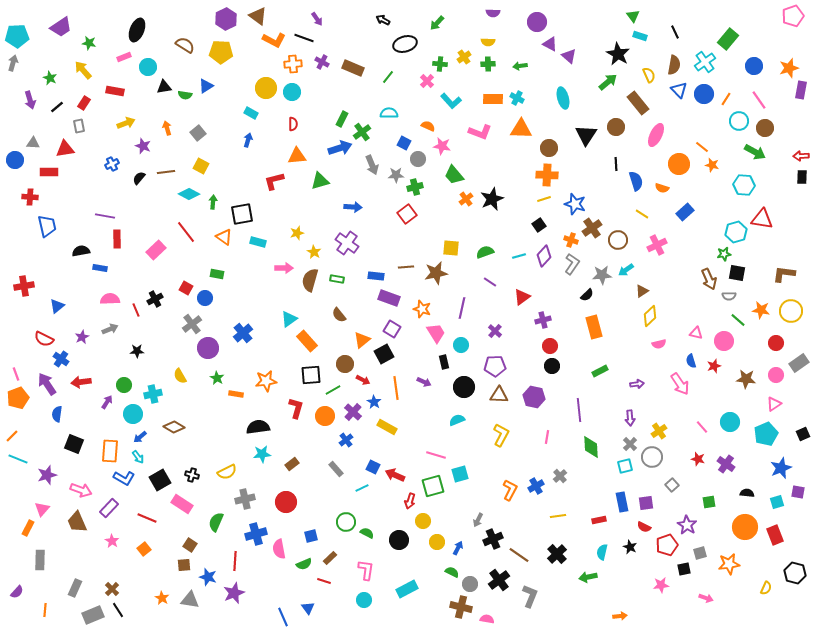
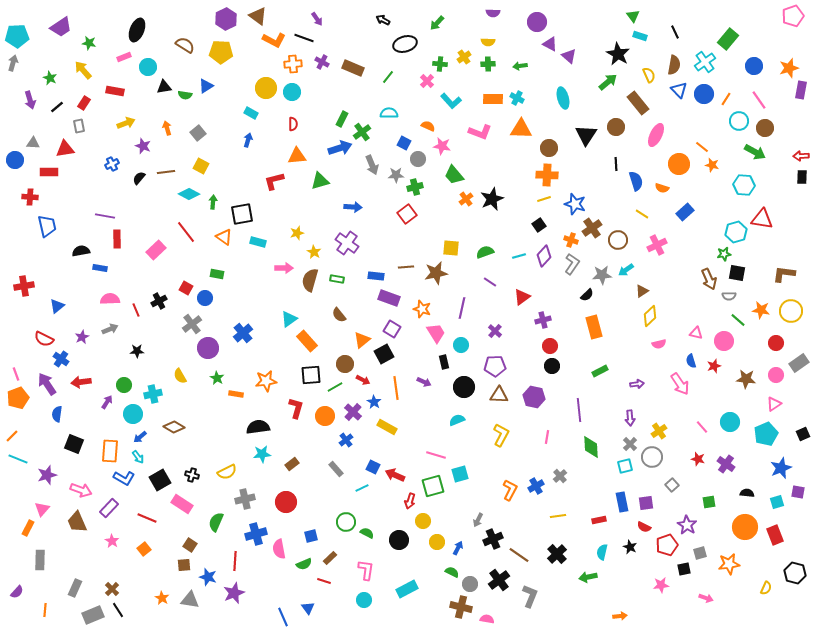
black cross at (155, 299): moved 4 px right, 2 px down
green line at (333, 390): moved 2 px right, 3 px up
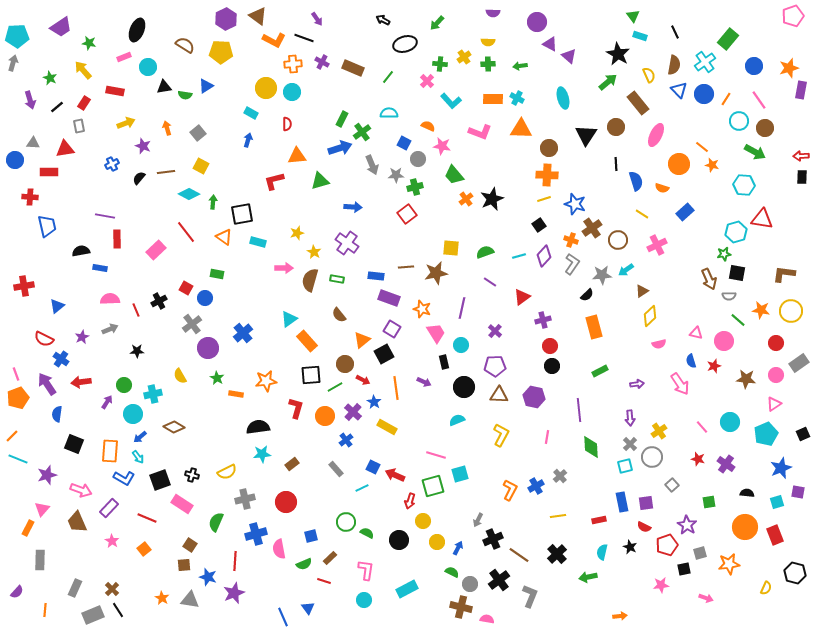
red semicircle at (293, 124): moved 6 px left
black square at (160, 480): rotated 10 degrees clockwise
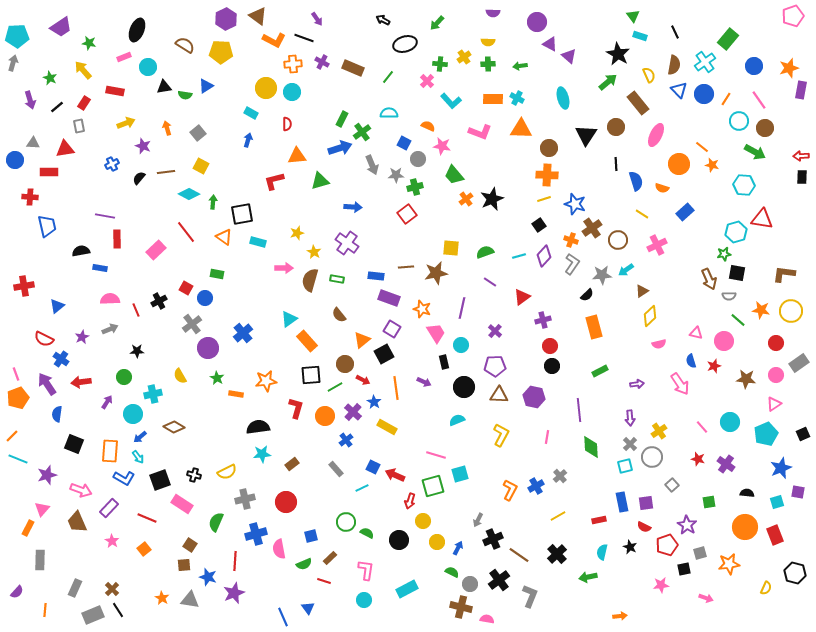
green circle at (124, 385): moved 8 px up
black cross at (192, 475): moved 2 px right
yellow line at (558, 516): rotated 21 degrees counterclockwise
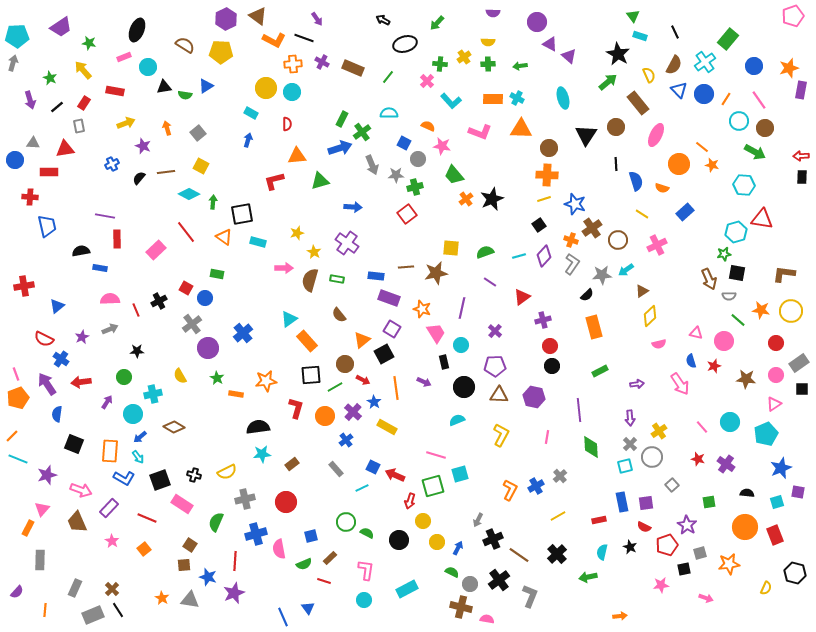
brown semicircle at (674, 65): rotated 18 degrees clockwise
black square at (803, 434): moved 1 px left, 45 px up; rotated 24 degrees clockwise
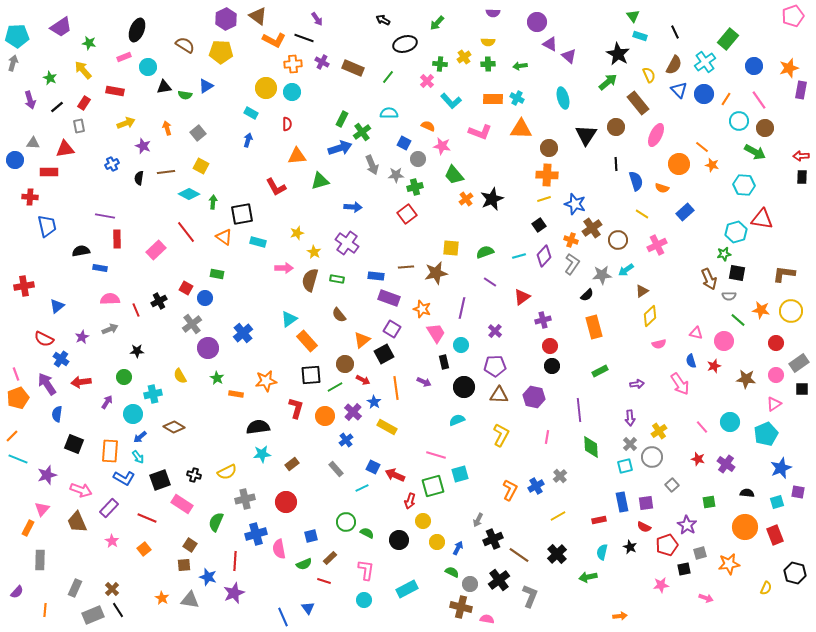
black semicircle at (139, 178): rotated 32 degrees counterclockwise
red L-shape at (274, 181): moved 2 px right, 6 px down; rotated 105 degrees counterclockwise
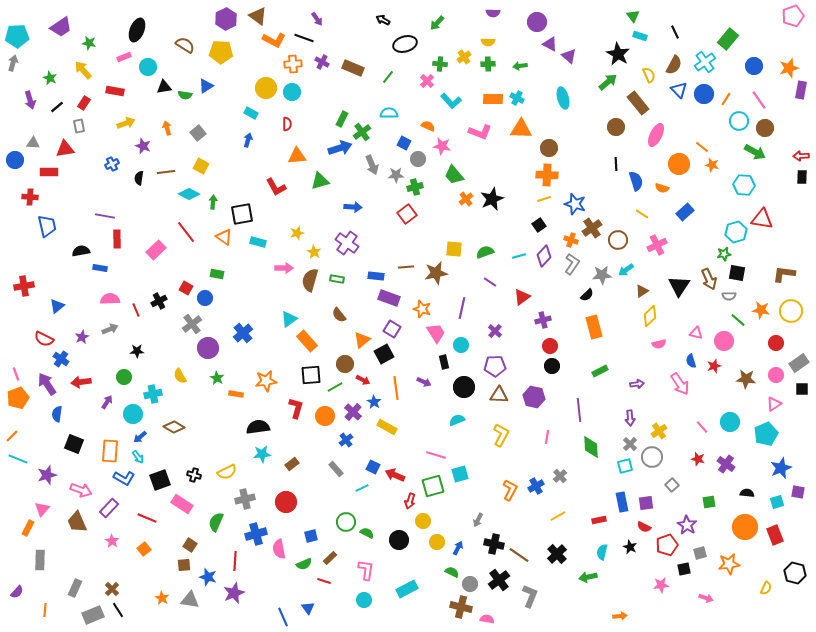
black triangle at (586, 135): moved 93 px right, 151 px down
yellow square at (451, 248): moved 3 px right, 1 px down
black cross at (493, 539): moved 1 px right, 5 px down; rotated 36 degrees clockwise
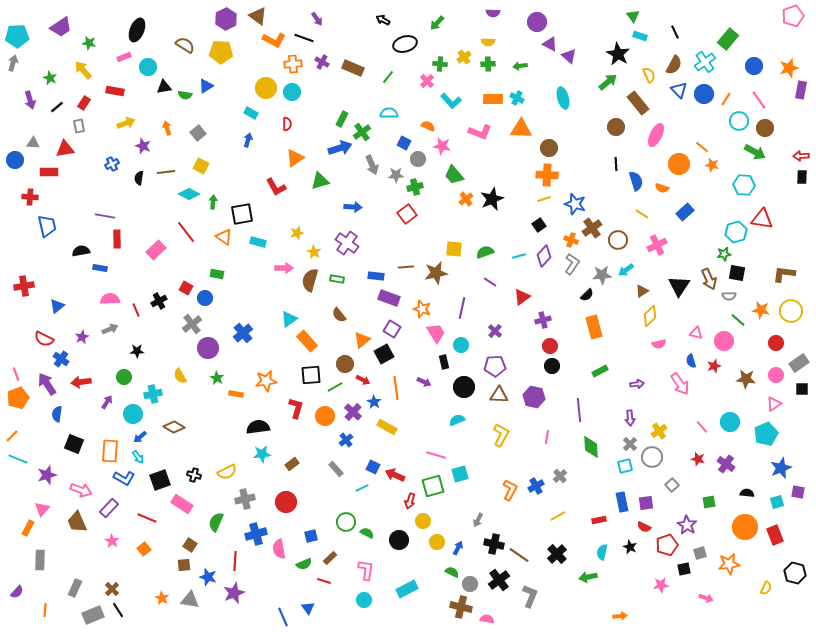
orange triangle at (297, 156): moved 2 px left, 2 px down; rotated 30 degrees counterclockwise
